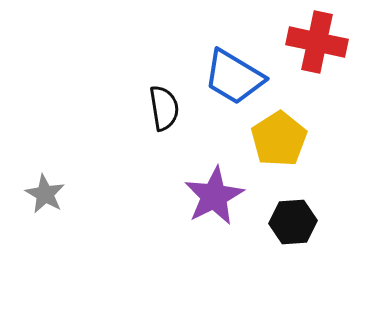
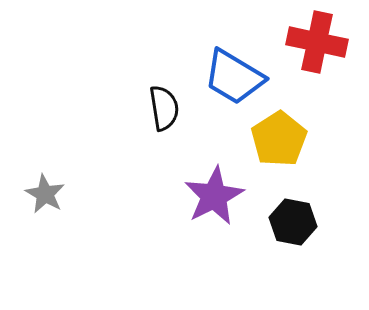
black hexagon: rotated 15 degrees clockwise
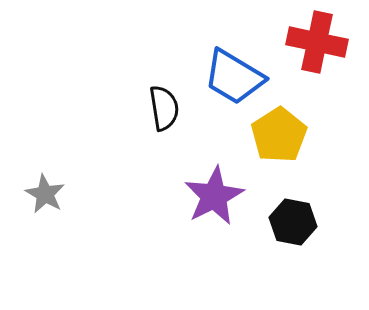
yellow pentagon: moved 4 px up
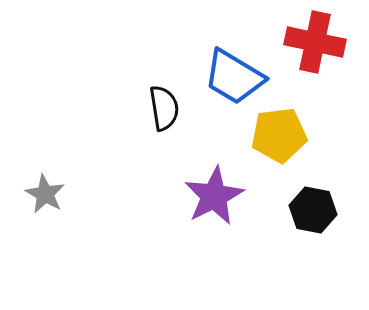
red cross: moved 2 px left
yellow pentagon: rotated 26 degrees clockwise
black hexagon: moved 20 px right, 12 px up
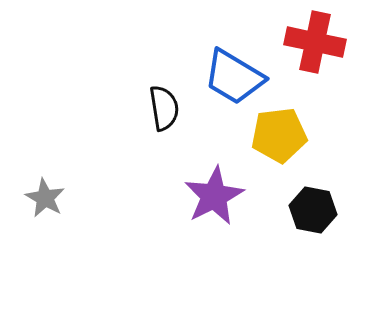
gray star: moved 4 px down
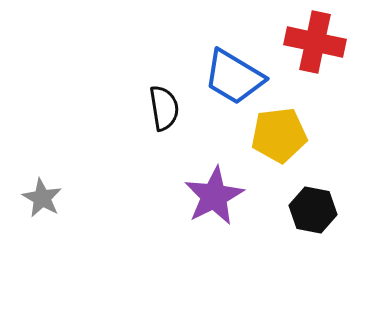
gray star: moved 3 px left
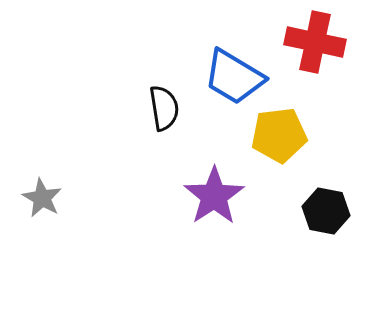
purple star: rotated 6 degrees counterclockwise
black hexagon: moved 13 px right, 1 px down
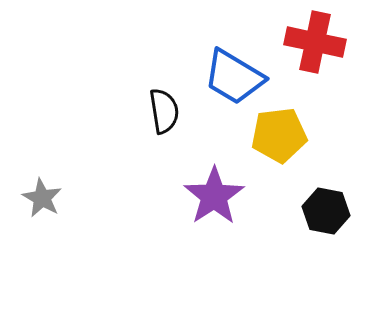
black semicircle: moved 3 px down
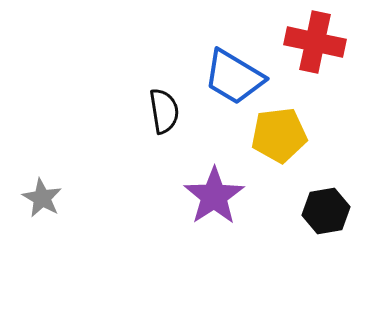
black hexagon: rotated 21 degrees counterclockwise
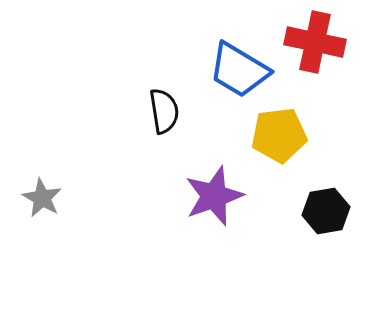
blue trapezoid: moved 5 px right, 7 px up
purple star: rotated 14 degrees clockwise
